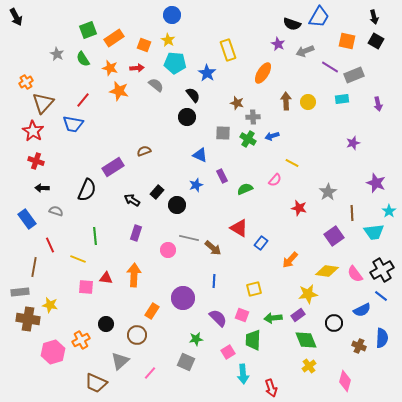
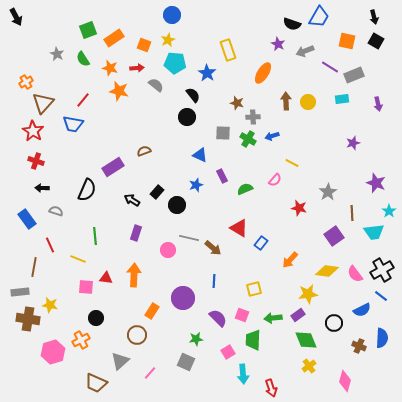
yellow star at (168, 40): rotated 16 degrees clockwise
black circle at (106, 324): moved 10 px left, 6 px up
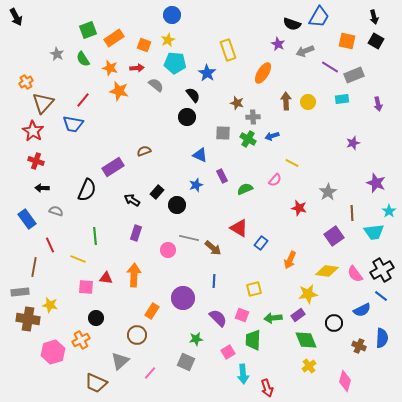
orange arrow at (290, 260): rotated 18 degrees counterclockwise
red arrow at (271, 388): moved 4 px left
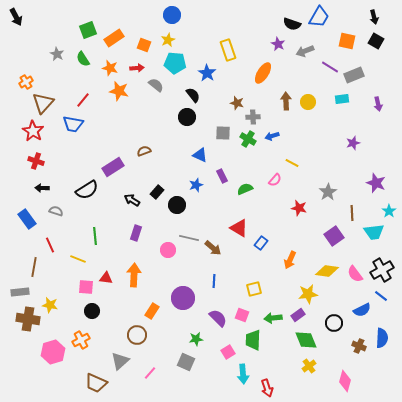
black semicircle at (87, 190): rotated 35 degrees clockwise
black circle at (96, 318): moved 4 px left, 7 px up
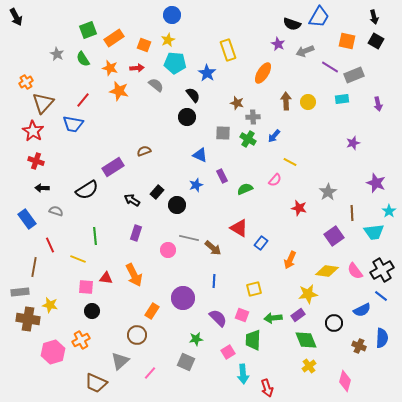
blue arrow at (272, 136): moved 2 px right; rotated 32 degrees counterclockwise
yellow line at (292, 163): moved 2 px left, 1 px up
pink semicircle at (355, 274): moved 3 px up
orange arrow at (134, 275): rotated 150 degrees clockwise
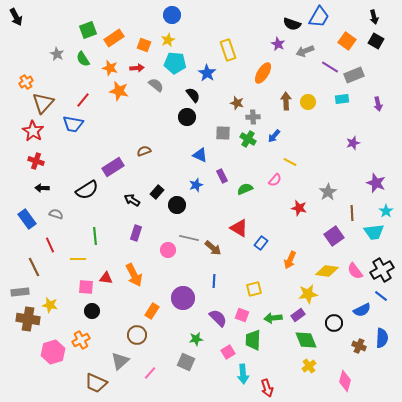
orange square at (347, 41): rotated 24 degrees clockwise
gray semicircle at (56, 211): moved 3 px down
cyan star at (389, 211): moved 3 px left
yellow line at (78, 259): rotated 21 degrees counterclockwise
brown line at (34, 267): rotated 36 degrees counterclockwise
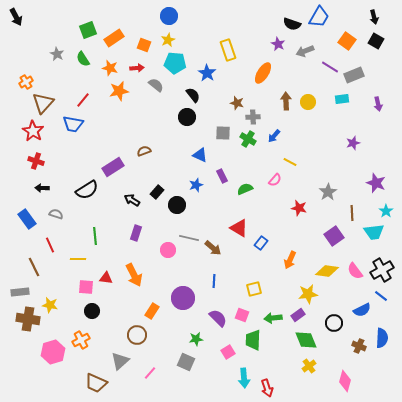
blue circle at (172, 15): moved 3 px left, 1 px down
orange star at (119, 91): rotated 24 degrees counterclockwise
cyan arrow at (243, 374): moved 1 px right, 4 px down
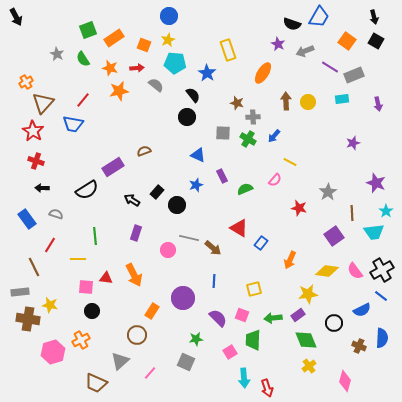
blue triangle at (200, 155): moved 2 px left
red line at (50, 245): rotated 56 degrees clockwise
pink square at (228, 352): moved 2 px right
